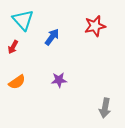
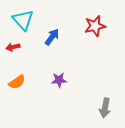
red arrow: rotated 48 degrees clockwise
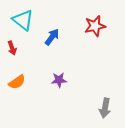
cyan triangle: rotated 10 degrees counterclockwise
red arrow: moved 1 px left, 1 px down; rotated 96 degrees counterclockwise
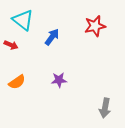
red arrow: moved 1 px left, 3 px up; rotated 48 degrees counterclockwise
